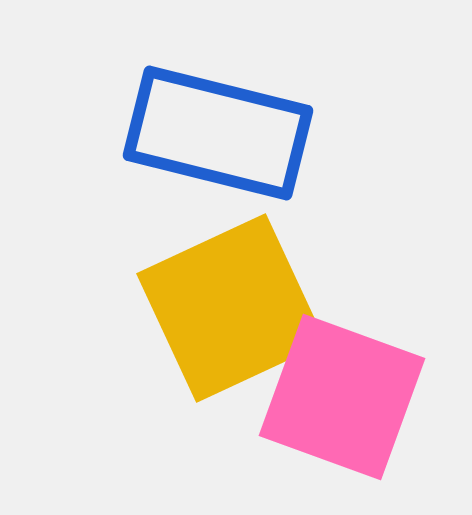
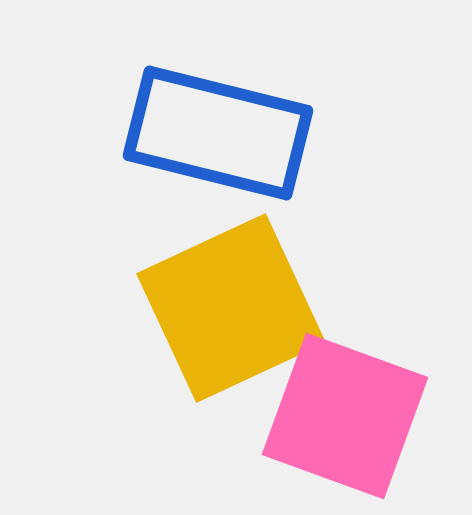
pink square: moved 3 px right, 19 px down
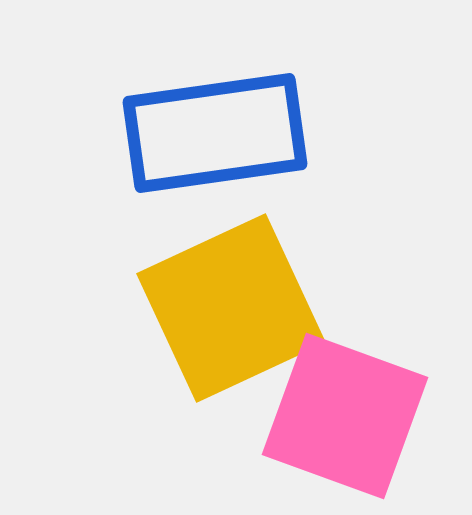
blue rectangle: moved 3 px left; rotated 22 degrees counterclockwise
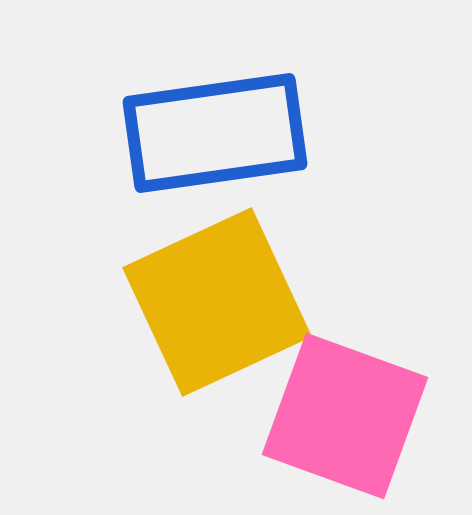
yellow square: moved 14 px left, 6 px up
